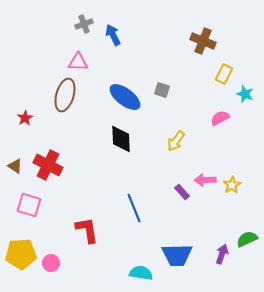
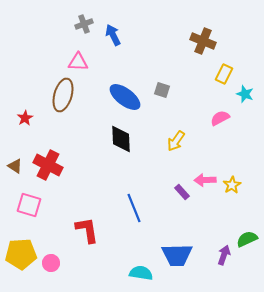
brown ellipse: moved 2 px left
purple arrow: moved 2 px right, 1 px down
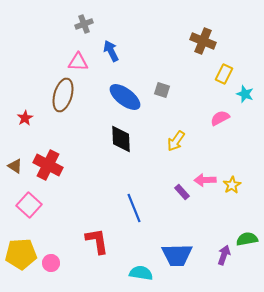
blue arrow: moved 2 px left, 16 px down
pink square: rotated 25 degrees clockwise
red L-shape: moved 10 px right, 11 px down
green semicircle: rotated 15 degrees clockwise
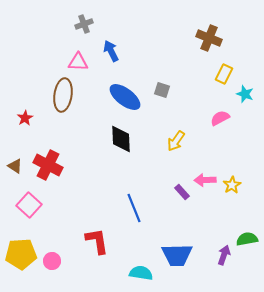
brown cross: moved 6 px right, 3 px up
brown ellipse: rotated 8 degrees counterclockwise
pink circle: moved 1 px right, 2 px up
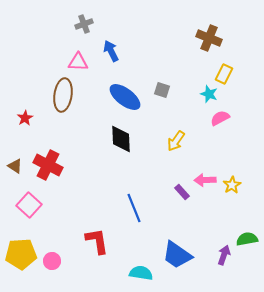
cyan star: moved 36 px left
blue trapezoid: rotated 36 degrees clockwise
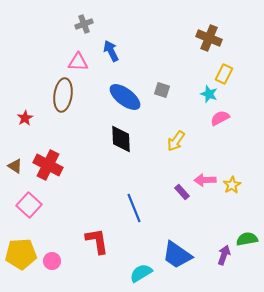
cyan semicircle: rotated 40 degrees counterclockwise
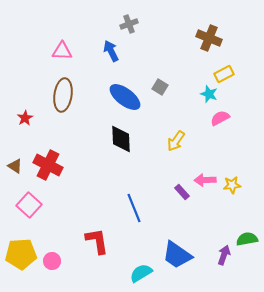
gray cross: moved 45 px right
pink triangle: moved 16 px left, 11 px up
yellow rectangle: rotated 36 degrees clockwise
gray square: moved 2 px left, 3 px up; rotated 14 degrees clockwise
yellow star: rotated 24 degrees clockwise
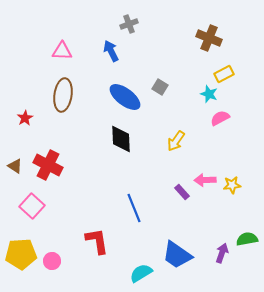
pink square: moved 3 px right, 1 px down
purple arrow: moved 2 px left, 2 px up
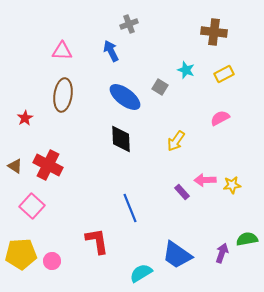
brown cross: moved 5 px right, 6 px up; rotated 15 degrees counterclockwise
cyan star: moved 23 px left, 24 px up
blue line: moved 4 px left
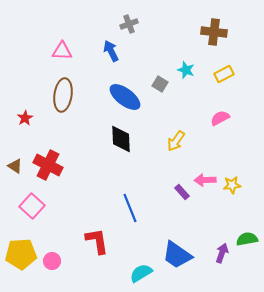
gray square: moved 3 px up
